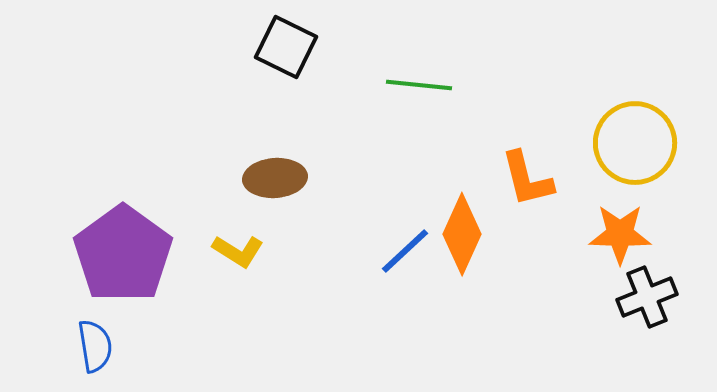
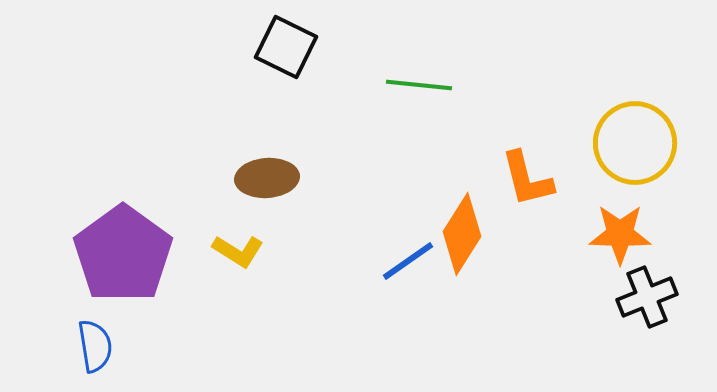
brown ellipse: moved 8 px left
orange diamond: rotated 8 degrees clockwise
blue line: moved 3 px right, 10 px down; rotated 8 degrees clockwise
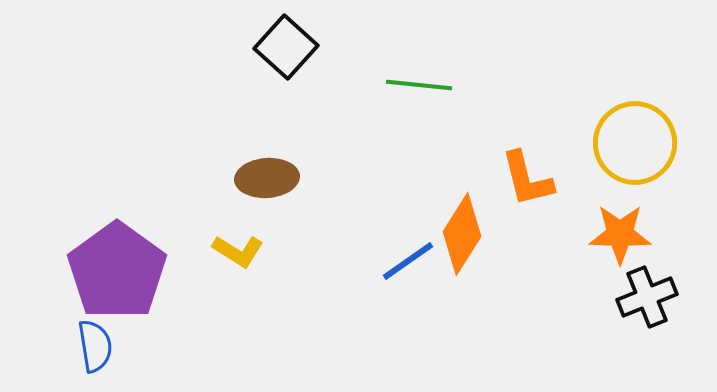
black square: rotated 16 degrees clockwise
purple pentagon: moved 6 px left, 17 px down
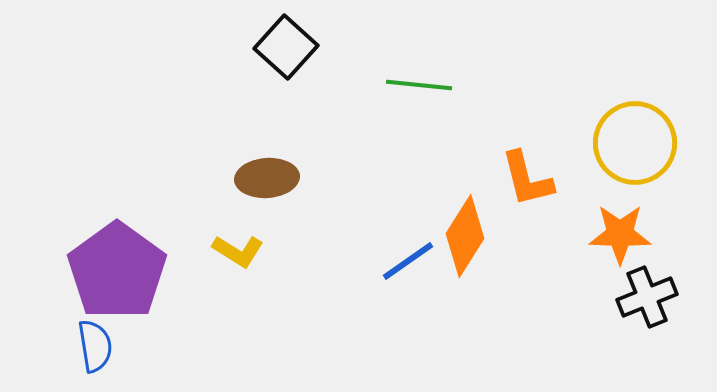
orange diamond: moved 3 px right, 2 px down
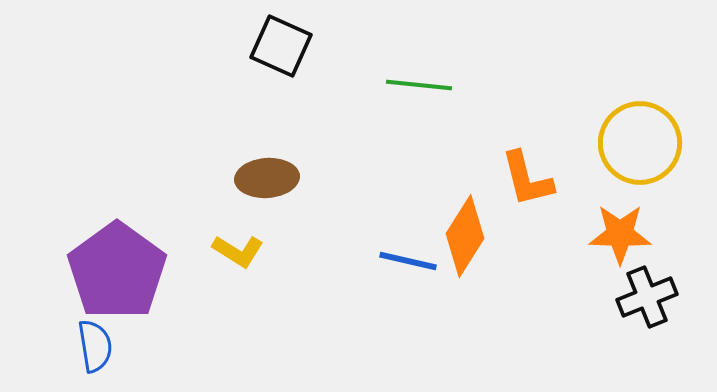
black square: moved 5 px left, 1 px up; rotated 18 degrees counterclockwise
yellow circle: moved 5 px right
blue line: rotated 48 degrees clockwise
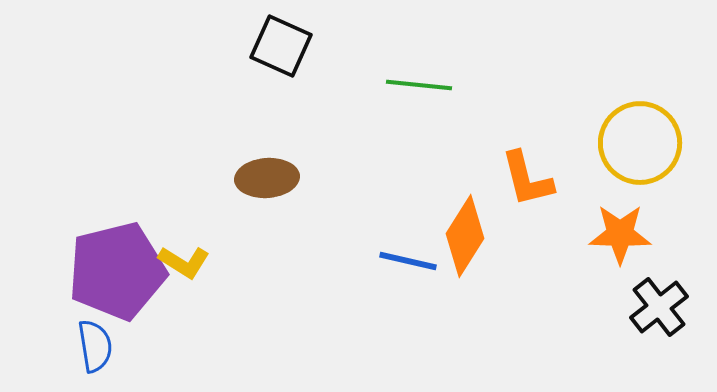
yellow L-shape: moved 54 px left, 11 px down
purple pentagon: rotated 22 degrees clockwise
black cross: moved 12 px right, 10 px down; rotated 16 degrees counterclockwise
